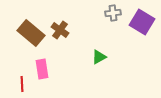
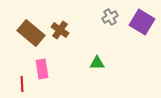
gray cross: moved 3 px left, 4 px down; rotated 21 degrees counterclockwise
green triangle: moved 2 px left, 6 px down; rotated 28 degrees clockwise
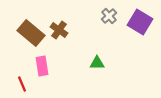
gray cross: moved 1 px left, 1 px up; rotated 14 degrees counterclockwise
purple square: moved 2 px left
brown cross: moved 1 px left
pink rectangle: moved 3 px up
red line: rotated 21 degrees counterclockwise
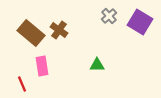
green triangle: moved 2 px down
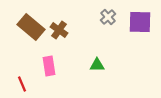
gray cross: moved 1 px left, 1 px down
purple square: rotated 30 degrees counterclockwise
brown rectangle: moved 6 px up
pink rectangle: moved 7 px right
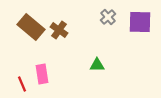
pink rectangle: moved 7 px left, 8 px down
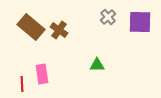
red line: rotated 21 degrees clockwise
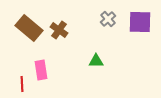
gray cross: moved 2 px down
brown rectangle: moved 2 px left, 1 px down
green triangle: moved 1 px left, 4 px up
pink rectangle: moved 1 px left, 4 px up
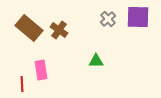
purple square: moved 2 px left, 5 px up
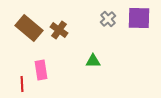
purple square: moved 1 px right, 1 px down
green triangle: moved 3 px left
